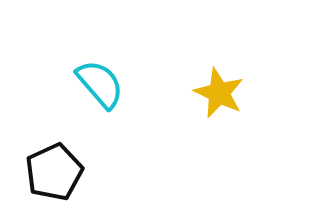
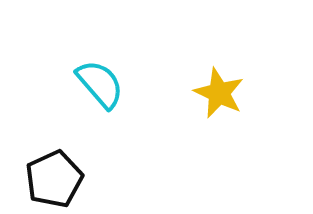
black pentagon: moved 7 px down
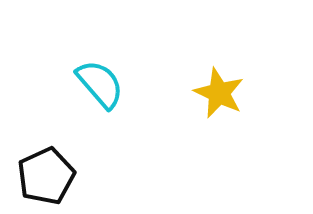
black pentagon: moved 8 px left, 3 px up
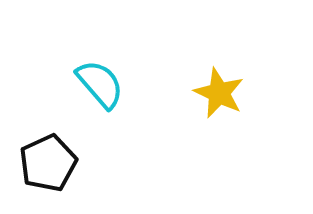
black pentagon: moved 2 px right, 13 px up
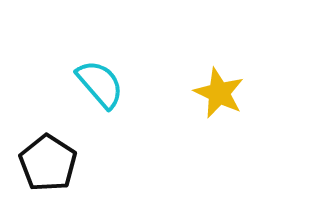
black pentagon: rotated 14 degrees counterclockwise
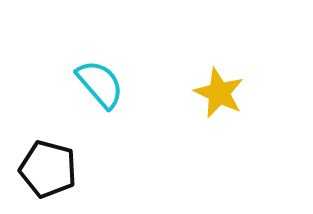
black pentagon: moved 6 px down; rotated 18 degrees counterclockwise
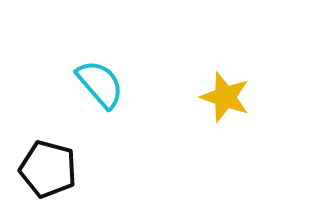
yellow star: moved 6 px right, 4 px down; rotated 6 degrees counterclockwise
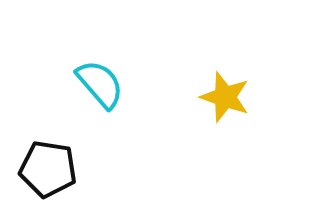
black pentagon: rotated 6 degrees counterclockwise
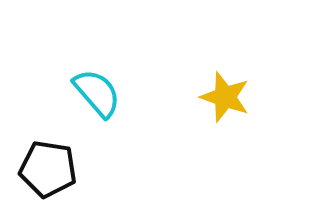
cyan semicircle: moved 3 px left, 9 px down
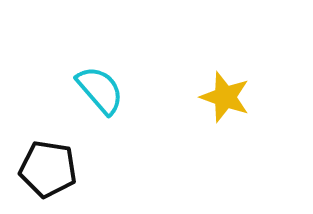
cyan semicircle: moved 3 px right, 3 px up
